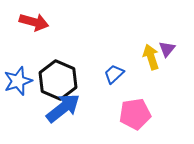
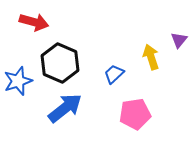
purple triangle: moved 12 px right, 9 px up
black hexagon: moved 2 px right, 17 px up
blue arrow: moved 2 px right
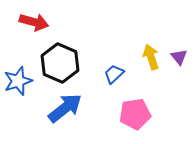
purple triangle: moved 17 px down; rotated 18 degrees counterclockwise
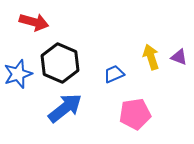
purple triangle: rotated 30 degrees counterclockwise
blue trapezoid: rotated 20 degrees clockwise
blue star: moved 7 px up
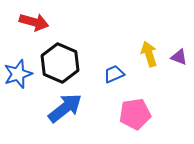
yellow arrow: moved 2 px left, 3 px up
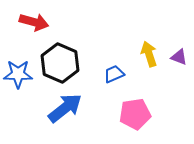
blue star: rotated 20 degrees clockwise
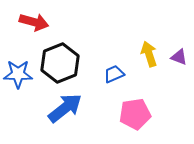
black hexagon: rotated 15 degrees clockwise
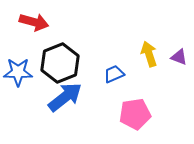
blue star: moved 2 px up
blue arrow: moved 11 px up
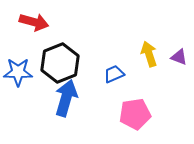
blue arrow: moved 1 px right, 1 px down; rotated 36 degrees counterclockwise
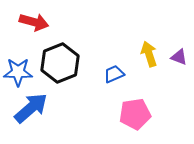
blue arrow: moved 35 px left, 10 px down; rotated 33 degrees clockwise
